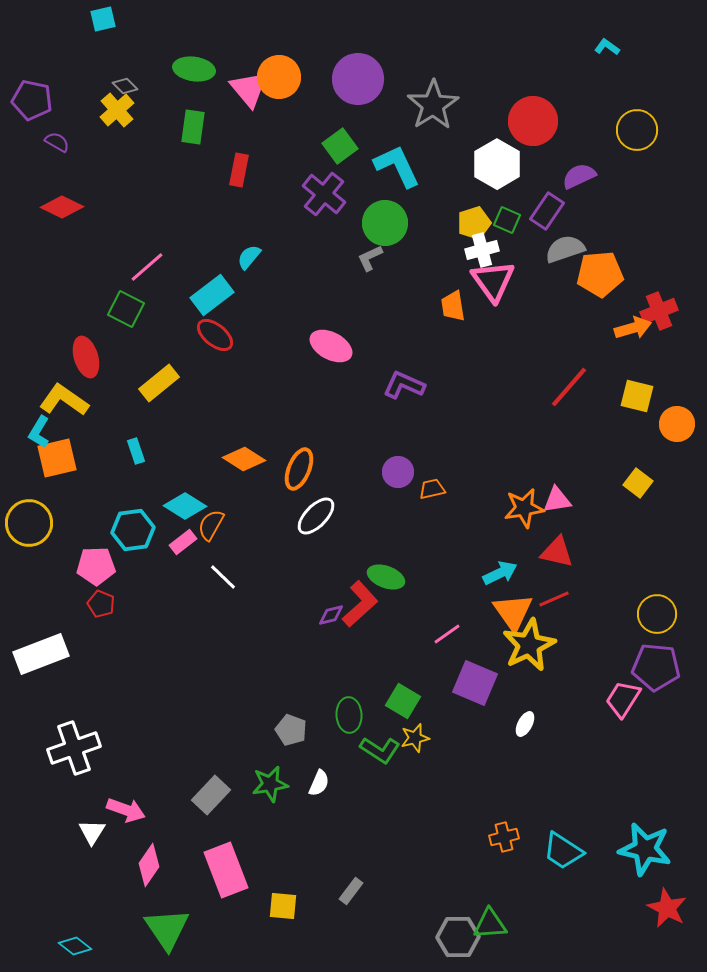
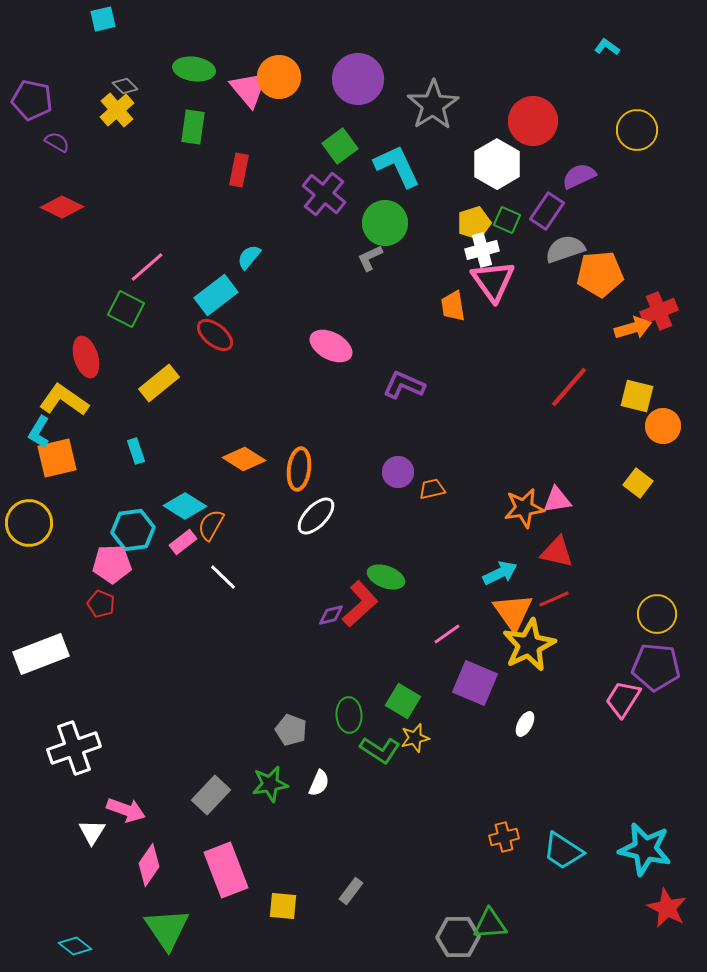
cyan rectangle at (212, 295): moved 4 px right
orange circle at (677, 424): moved 14 px left, 2 px down
orange ellipse at (299, 469): rotated 15 degrees counterclockwise
pink pentagon at (96, 566): moved 16 px right, 2 px up
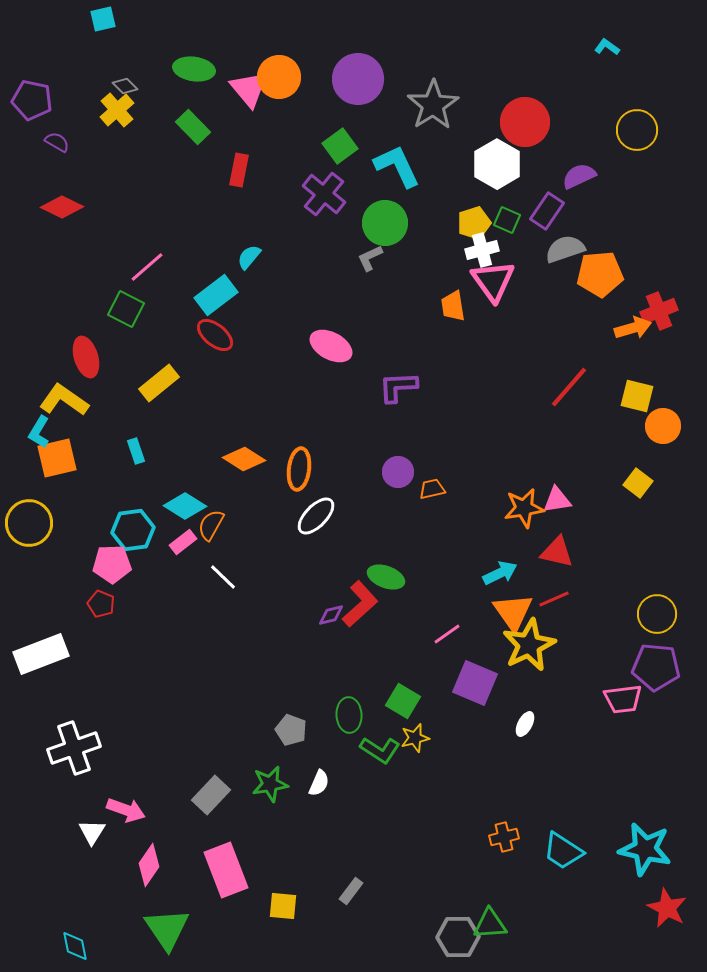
red circle at (533, 121): moved 8 px left, 1 px down
green rectangle at (193, 127): rotated 52 degrees counterclockwise
purple L-shape at (404, 385): moved 6 px left, 2 px down; rotated 27 degrees counterclockwise
pink trapezoid at (623, 699): rotated 129 degrees counterclockwise
cyan diamond at (75, 946): rotated 40 degrees clockwise
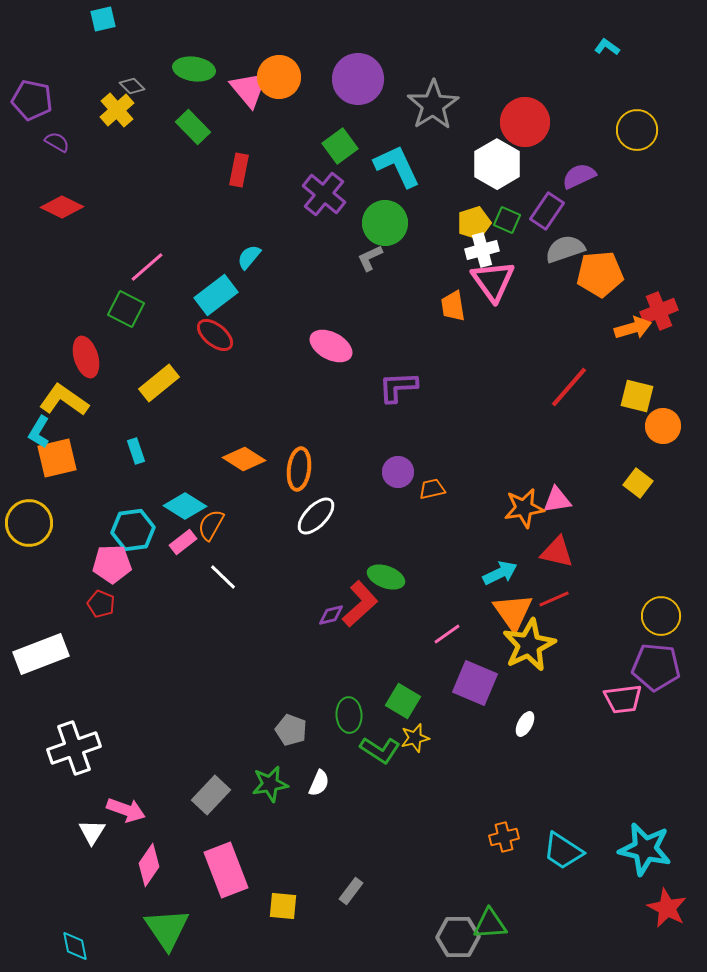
gray diamond at (125, 86): moved 7 px right
yellow circle at (657, 614): moved 4 px right, 2 px down
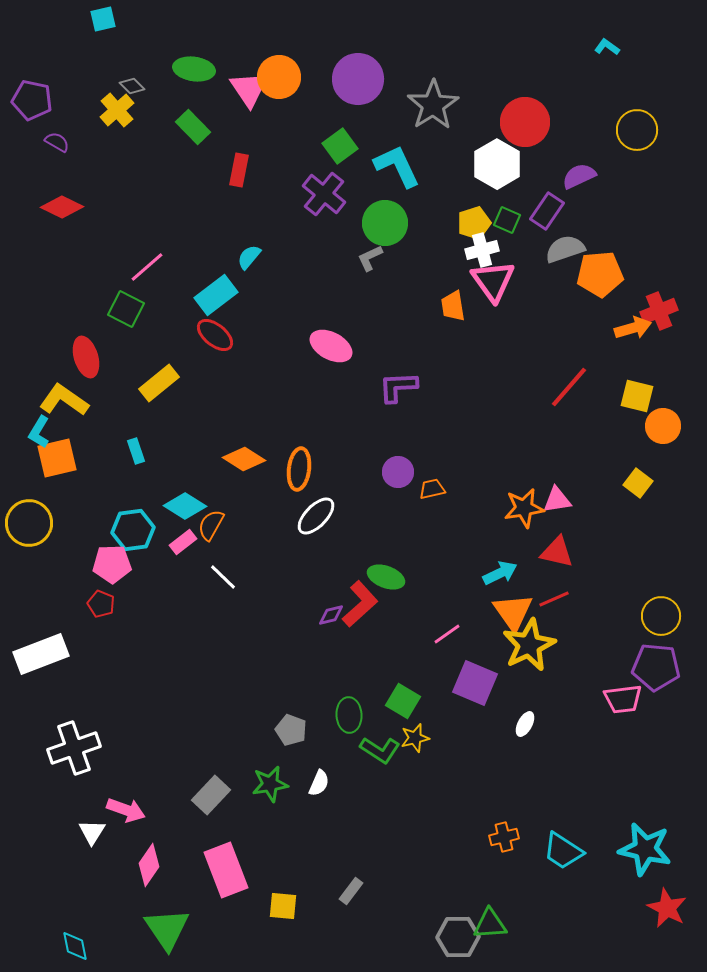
pink triangle at (249, 89): rotated 6 degrees clockwise
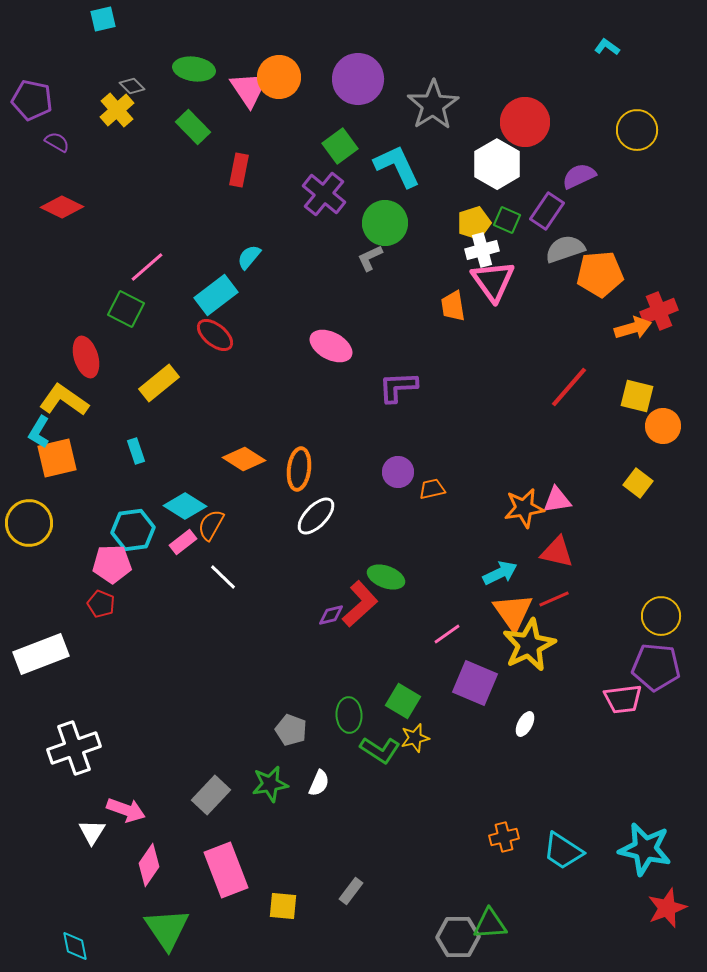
red star at (667, 908): rotated 24 degrees clockwise
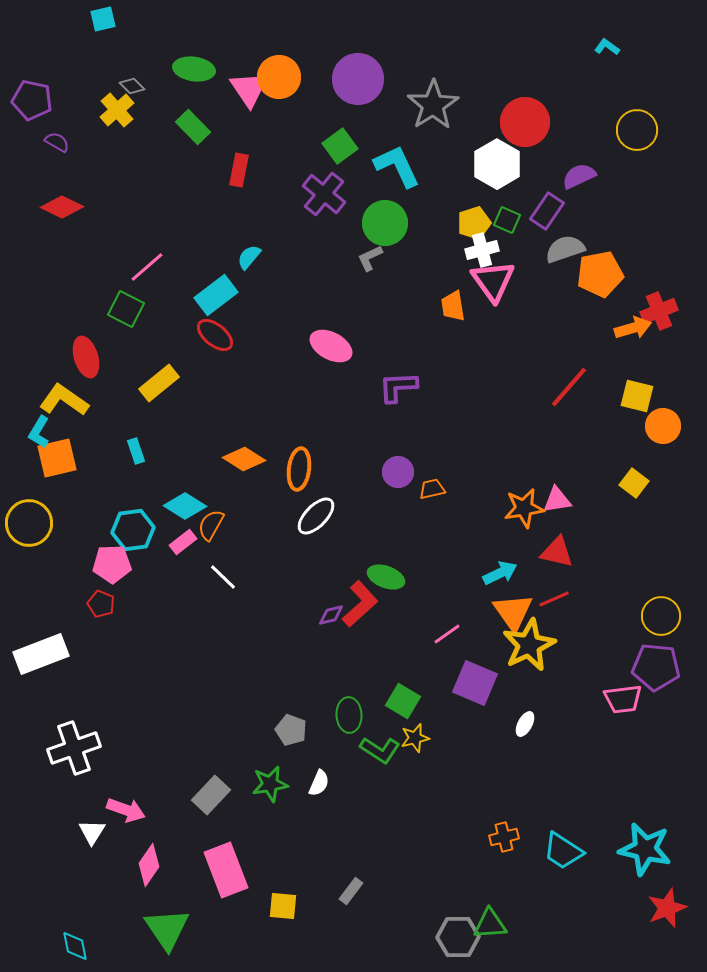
orange pentagon at (600, 274): rotated 6 degrees counterclockwise
yellow square at (638, 483): moved 4 px left
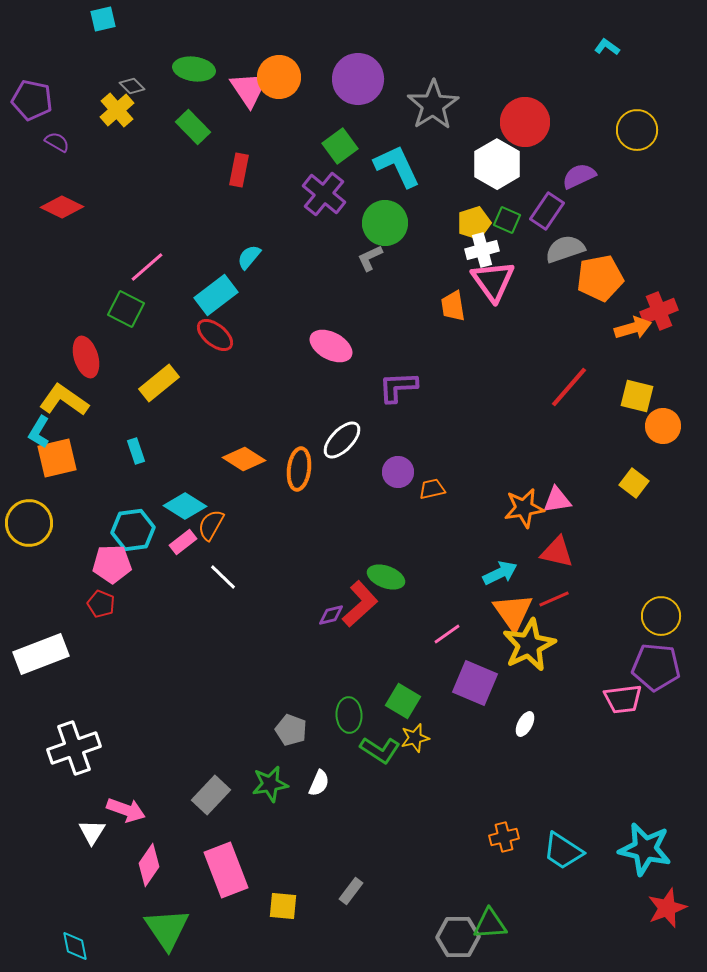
orange pentagon at (600, 274): moved 4 px down
white ellipse at (316, 516): moved 26 px right, 76 px up
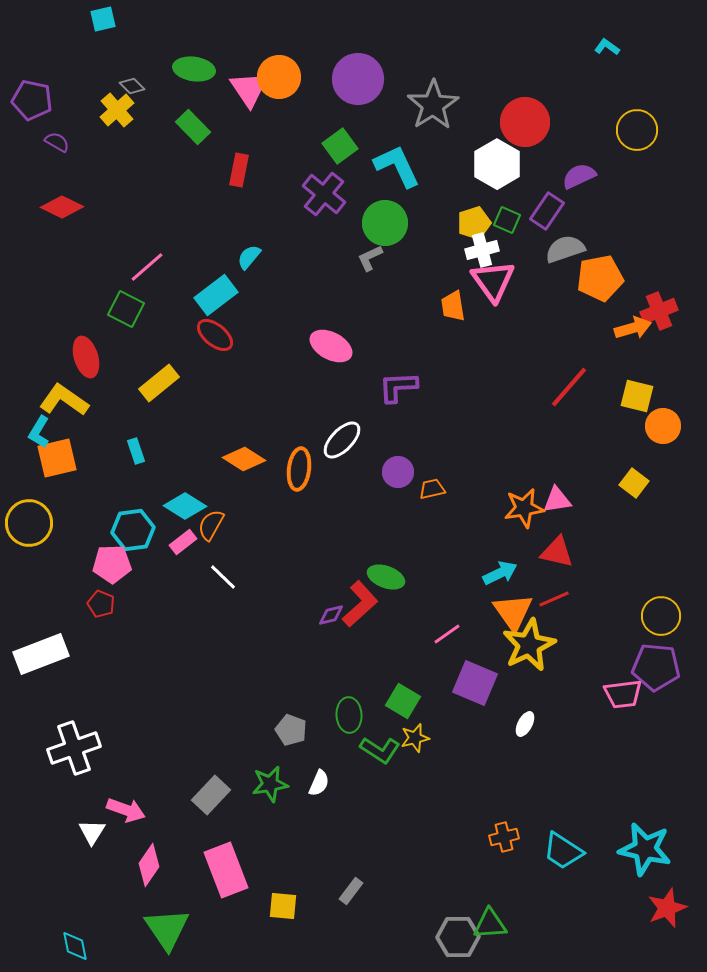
pink trapezoid at (623, 699): moved 5 px up
